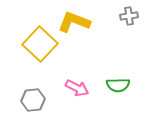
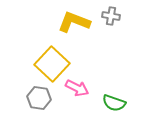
gray cross: moved 18 px left; rotated 18 degrees clockwise
yellow square: moved 12 px right, 20 px down
green semicircle: moved 4 px left, 18 px down; rotated 20 degrees clockwise
gray hexagon: moved 6 px right, 2 px up; rotated 15 degrees clockwise
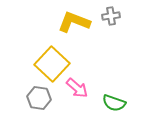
gray cross: rotated 18 degrees counterclockwise
pink arrow: rotated 15 degrees clockwise
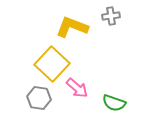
yellow L-shape: moved 2 px left, 5 px down
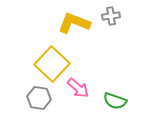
yellow L-shape: moved 2 px right, 4 px up
pink arrow: moved 1 px right
green semicircle: moved 1 px right, 2 px up
